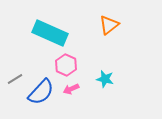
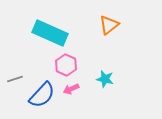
gray line: rotated 14 degrees clockwise
blue semicircle: moved 1 px right, 3 px down
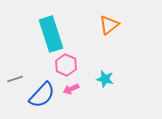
cyan rectangle: moved 1 px right, 1 px down; rotated 48 degrees clockwise
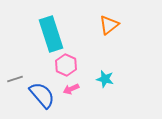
blue semicircle: rotated 84 degrees counterclockwise
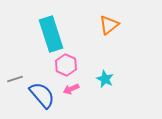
cyan star: rotated 12 degrees clockwise
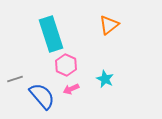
blue semicircle: moved 1 px down
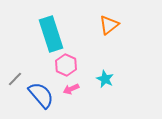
gray line: rotated 28 degrees counterclockwise
blue semicircle: moved 1 px left, 1 px up
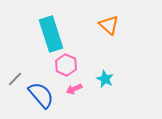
orange triangle: rotated 40 degrees counterclockwise
pink arrow: moved 3 px right
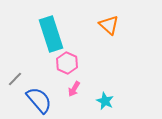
pink hexagon: moved 1 px right, 2 px up
cyan star: moved 22 px down
pink arrow: rotated 35 degrees counterclockwise
blue semicircle: moved 2 px left, 5 px down
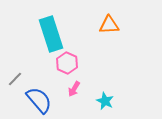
orange triangle: rotated 45 degrees counterclockwise
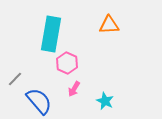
cyan rectangle: rotated 28 degrees clockwise
blue semicircle: moved 1 px down
